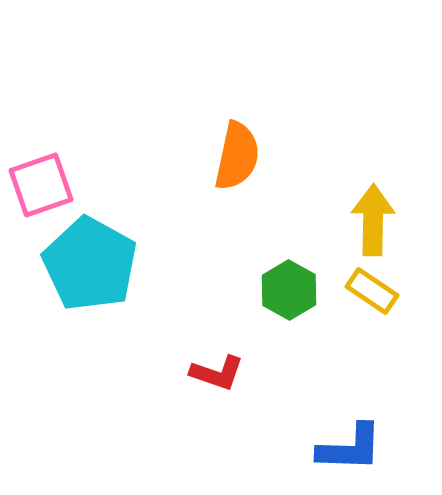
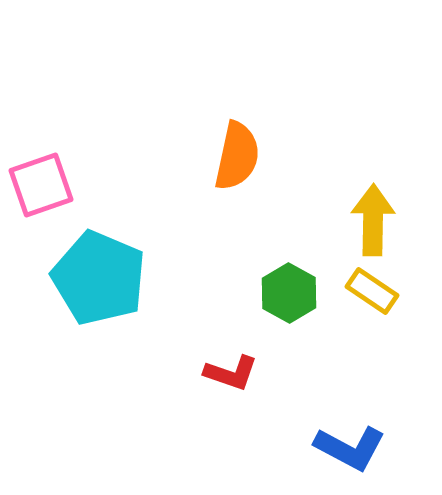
cyan pentagon: moved 9 px right, 14 px down; rotated 6 degrees counterclockwise
green hexagon: moved 3 px down
red L-shape: moved 14 px right
blue L-shape: rotated 26 degrees clockwise
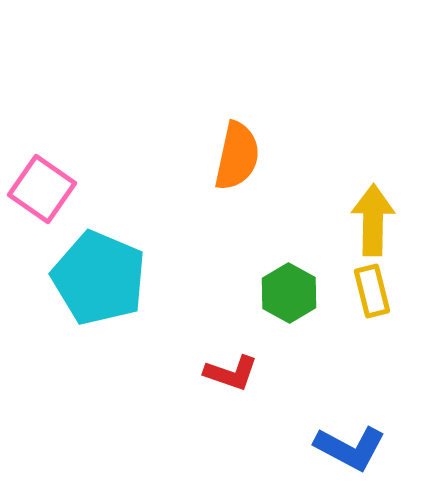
pink square: moved 1 px right, 4 px down; rotated 36 degrees counterclockwise
yellow rectangle: rotated 42 degrees clockwise
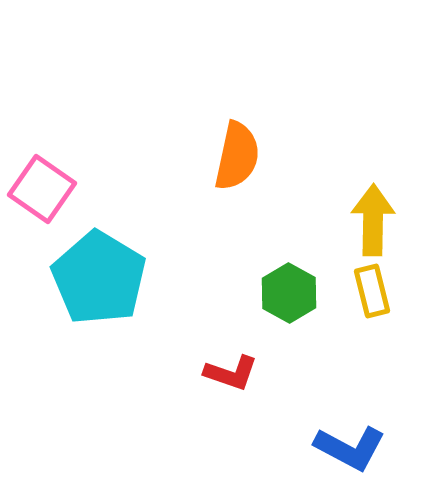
cyan pentagon: rotated 8 degrees clockwise
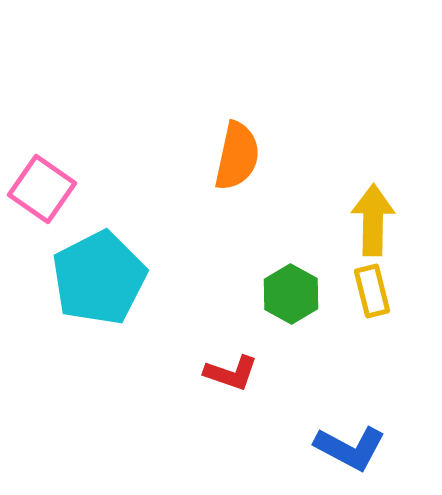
cyan pentagon: rotated 14 degrees clockwise
green hexagon: moved 2 px right, 1 px down
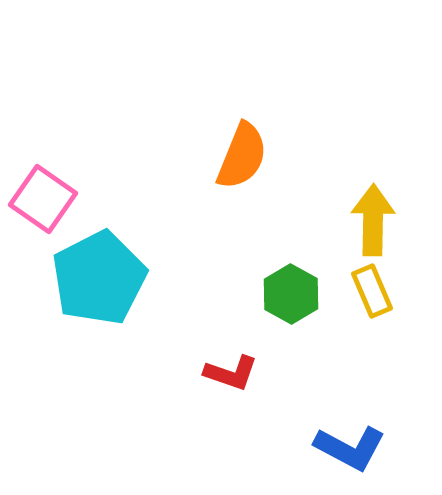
orange semicircle: moved 5 px right; rotated 10 degrees clockwise
pink square: moved 1 px right, 10 px down
yellow rectangle: rotated 9 degrees counterclockwise
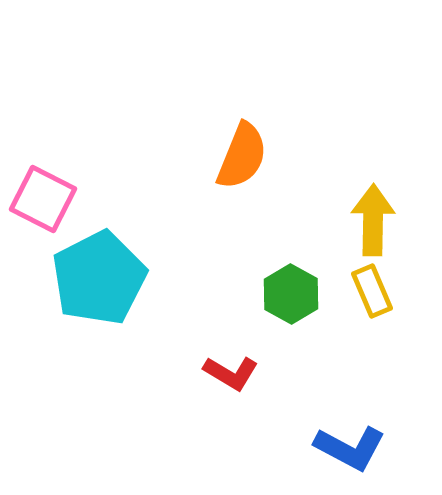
pink square: rotated 8 degrees counterclockwise
red L-shape: rotated 12 degrees clockwise
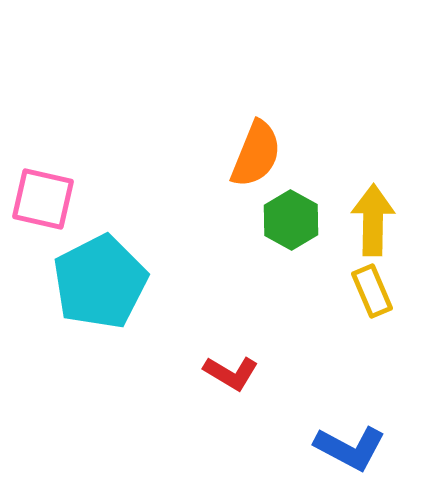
orange semicircle: moved 14 px right, 2 px up
pink square: rotated 14 degrees counterclockwise
cyan pentagon: moved 1 px right, 4 px down
green hexagon: moved 74 px up
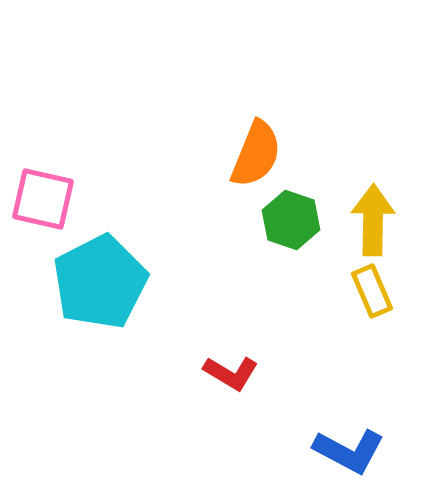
green hexagon: rotated 10 degrees counterclockwise
blue L-shape: moved 1 px left, 3 px down
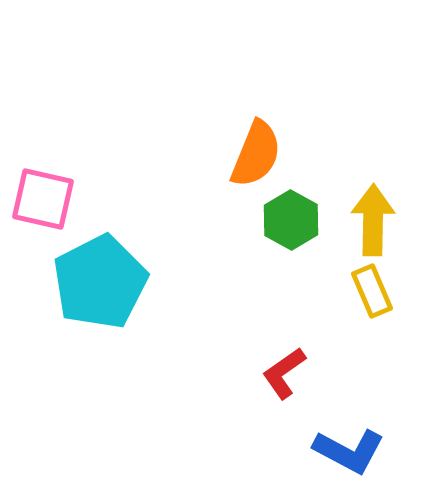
green hexagon: rotated 10 degrees clockwise
red L-shape: moved 53 px right; rotated 114 degrees clockwise
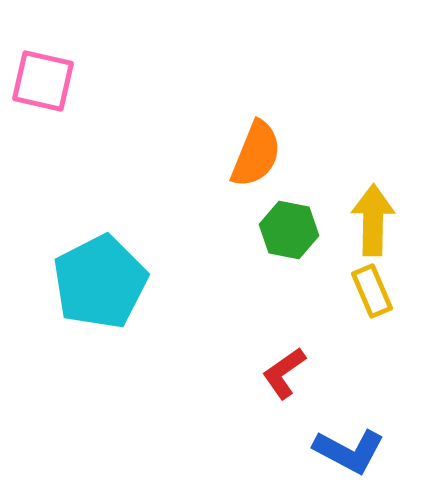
pink square: moved 118 px up
green hexagon: moved 2 px left, 10 px down; rotated 18 degrees counterclockwise
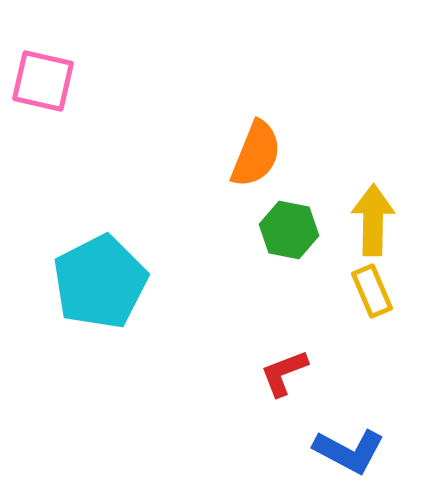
red L-shape: rotated 14 degrees clockwise
